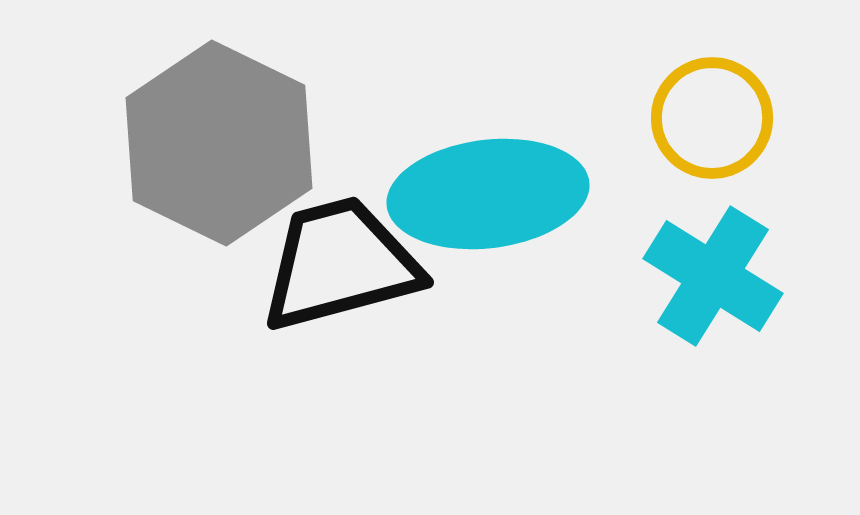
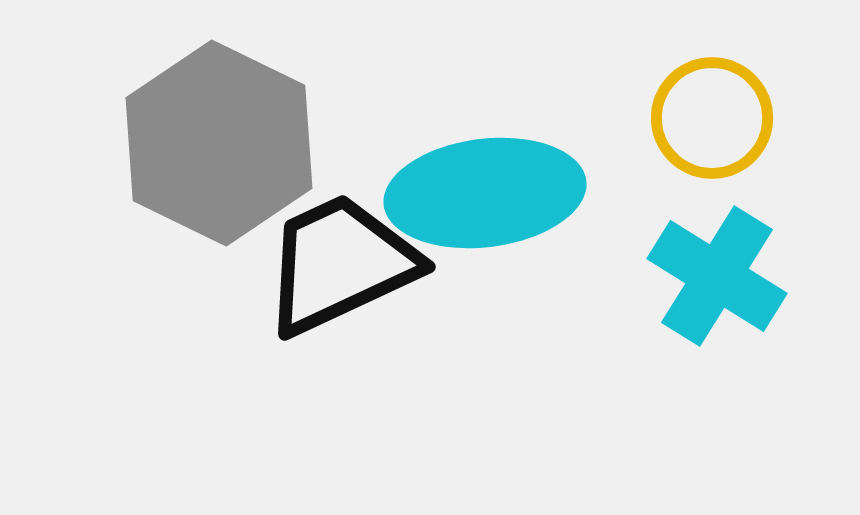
cyan ellipse: moved 3 px left, 1 px up
black trapezoid: rotated 10 degrees counterclockwise
cyan cross: moved 4 px right
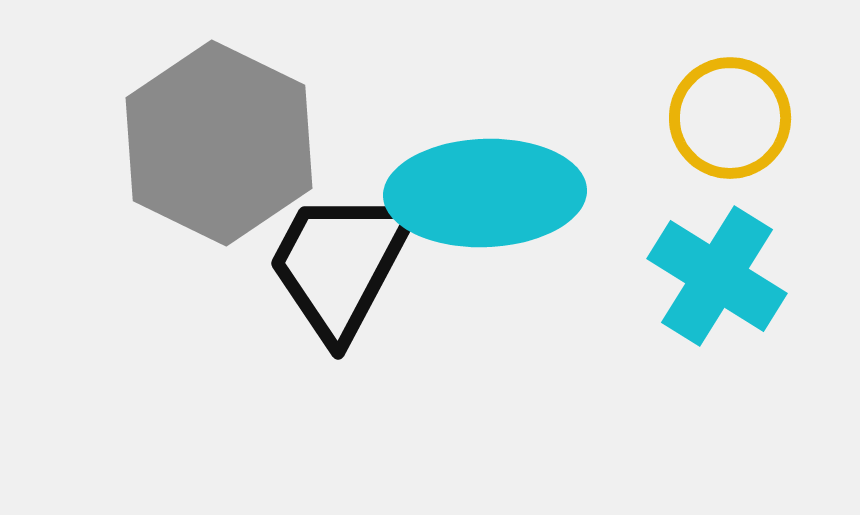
yellow circle: moved 18 px right
cyan ellipse: rotated 5 degrees clockwise
black trapezoid: rotated 37 degrees counterclockwise
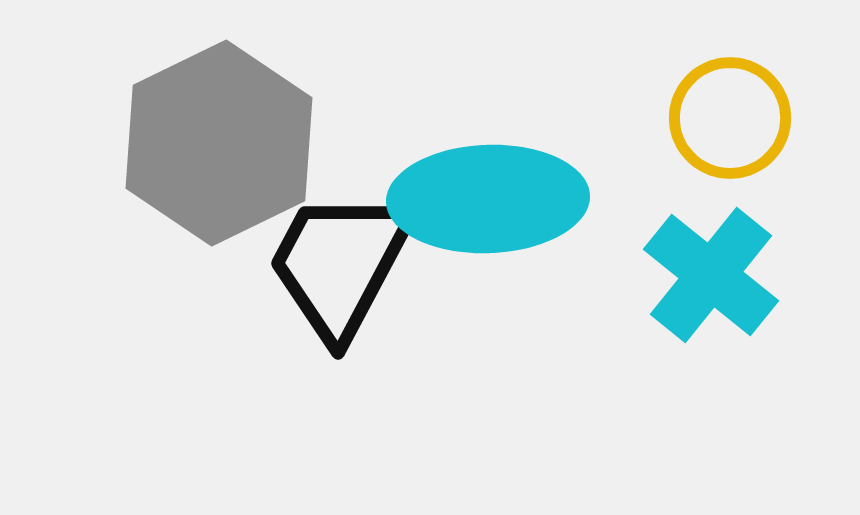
gray hexagon: rotated 8 degrees clockwise
cyan ellipse: moved 3 px right, 6 px down
cyan cross: moved 6 px left, 1 px up; rotated 7 degrees clockwise
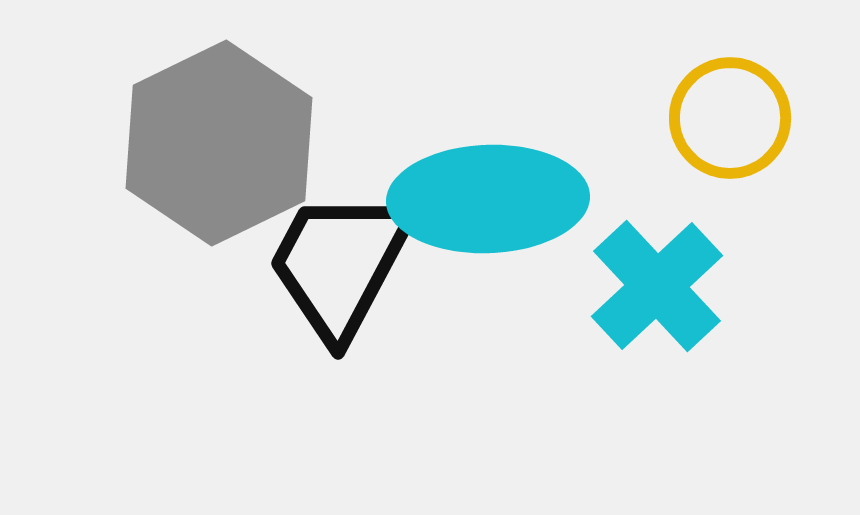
cyan cross: moved 54 px left, 11 px down; rotated 8 degrees clockwise
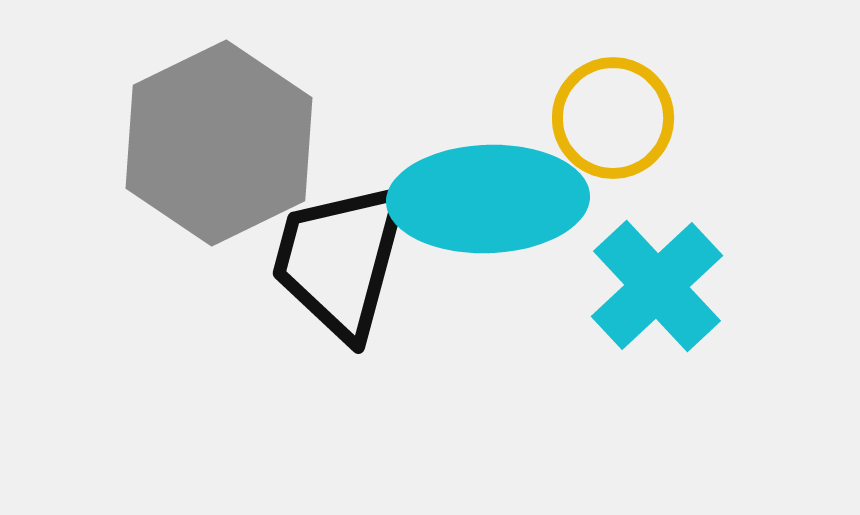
yellow circle: moved 117 px left
black trapezoid: moved 4 px up; rotated 13 degrees counterclockwise
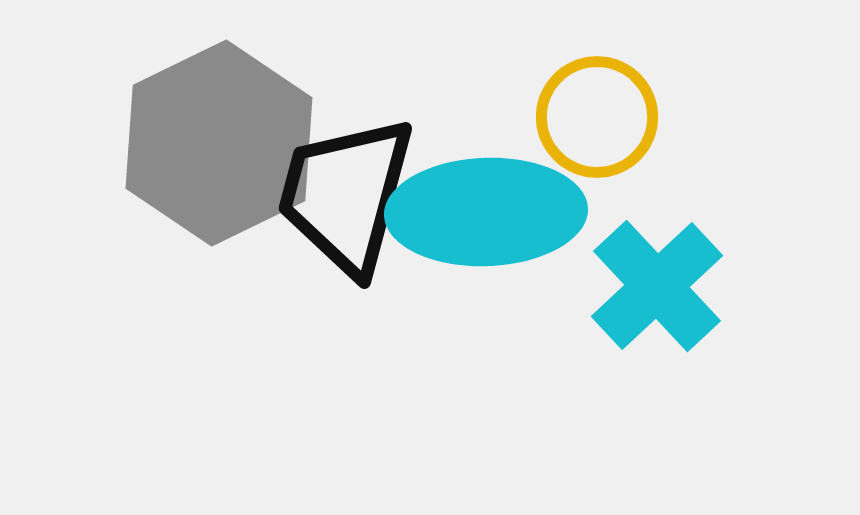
yellow circle: moved 16 px left, 1 px up
cyan ellipse: moved 2 px left, 13 px down
black trapezoid: moved 6 px right, 65 px up
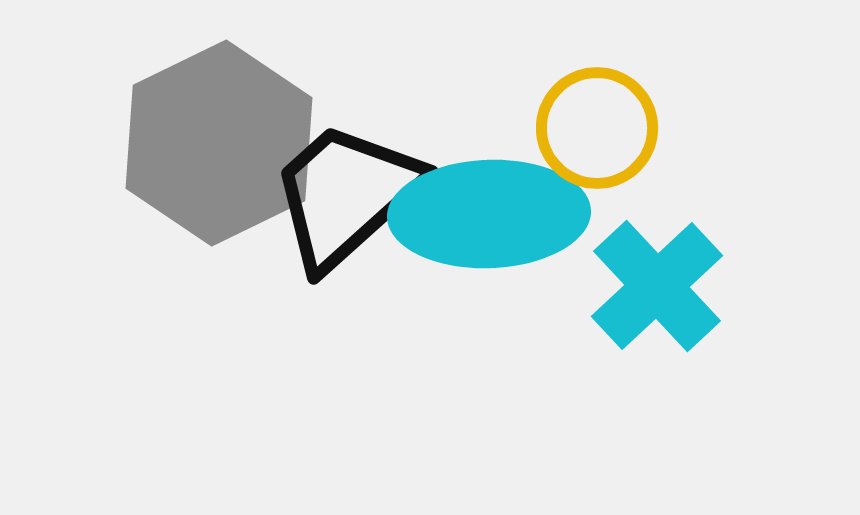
yellow circle: moved 11 px down
black trapezoid: rotated 33 degrees clockwise
cyan ellipse: moved 3 px right, 2 px down
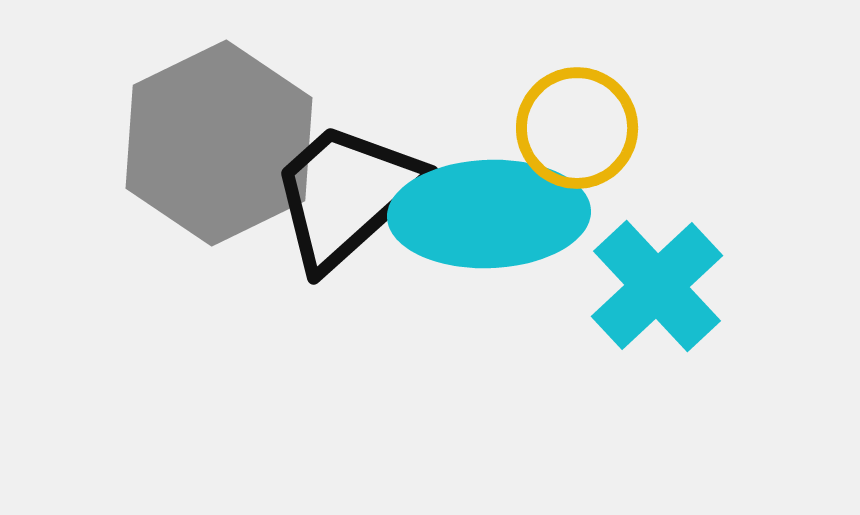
yellow circle: moved 20 px left
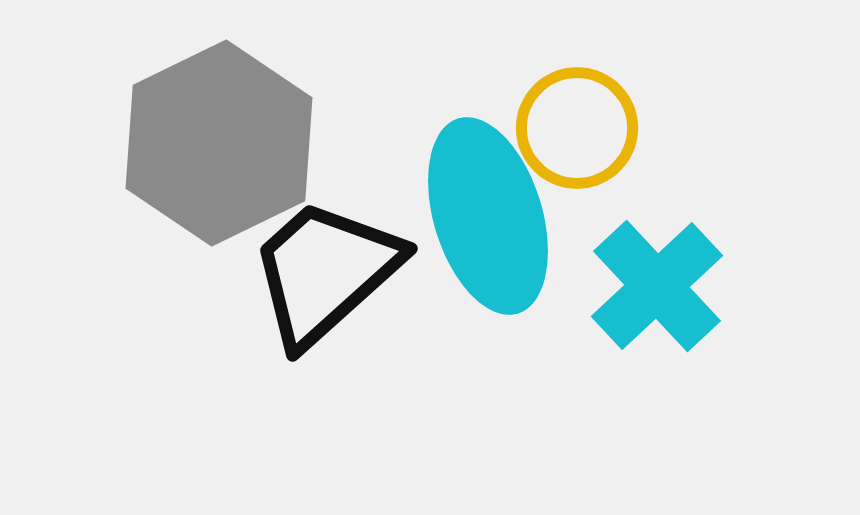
black trapezoid: moved 21 px left, 77 px down
cyan ellipse: moved 1 px left, 2 px down; rotated 75 degrees clockwise
